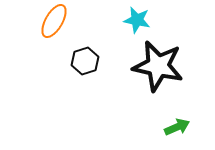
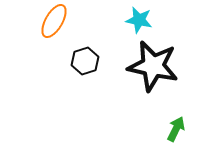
cyan star: moved 2 px right
black star: moved 5 px left
green arrow: moved 1 px left, 2 px down; rotated 40 degrees counterclockwise
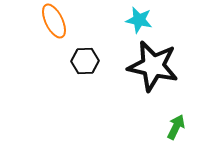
orange ellipse: rotated 56 degrees counterclockwise
black hexagon: rotated 16 degrees clockwise
green arrow: moved 2 px up
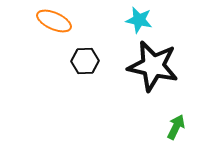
orange ellipse: rotated 40 degrees counterclockwise
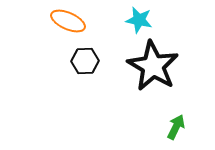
orange ellipse: moved 14 px right
black star: rotated 18 degrees clockwise
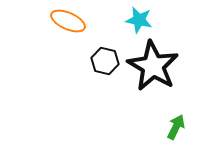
black hexagon: moved 20 px right; rotated 16 degrees clockwise
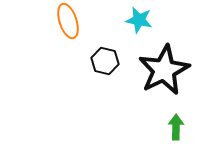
orange ellipse: rotated 48 degrees clockwise
black star: moved 11 px right, 4 px down; rotated 15 degrees clockwise
green arrow: rotated 25 degrees counterclockwise
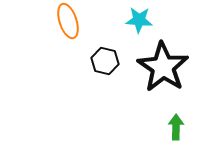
cyan star: rotated 8 degrees counterclockwise
black star: moved 1 px left, 3 px up; rotated 12 degrees counterclockwise
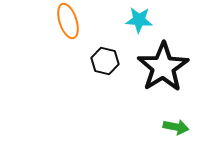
black star: rotated 6 degrees clockwise
green arrow: rotated 100 degrees clockwise
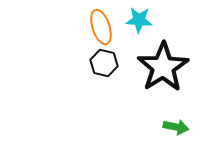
orange ellipse: moved 33 px right, 6 px down
black hexagon: moved 1 px left, 2 px down
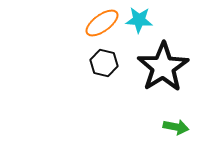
orange ellipse: moved 1 px right, 4 px up; rotated 72 degrees clockwise
